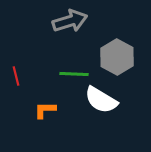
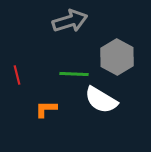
red line: moved 1 px right, 1 px up
orange L-shape: moved 1 px right, 1 px up
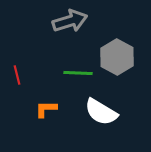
green line: moved 4 px right, 1 px up
white semicircle: moved 12 px down
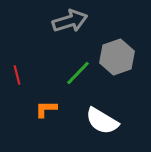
gray hexagon: rotated 12 degrees clockwise
green line: rotated 48 degrees counterclockwise
white semicircle: moved 1 px right, 9 px down
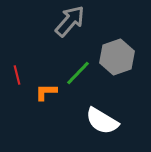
gray arrow: rotated 32 degrees counterclockwise
orange L-shape: moved 17 px up
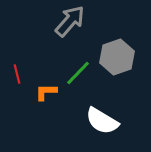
red line: moved 1 px up
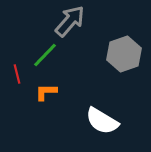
gray hexagon: moved 7 px right, 3 px up
green line: moved 33 px left, 18 px up
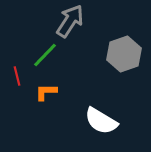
gray arrow: rotated 8 degrees counterclockwise
red line: moved 2 px down
white semicircle: moved 1 px left
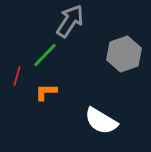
red line: rotated 30 degrees clockwise
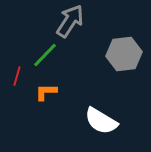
gray hexagon: rotated 12 degrees clockwise
